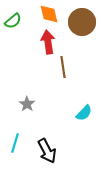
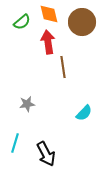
green semicircle: moved 9 px right, 1 px down
gray star: rotated 28 degrees clockwise
black arrow: moved 1 px left, 3 px down
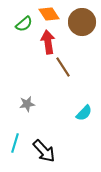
orange diamond: rotated 20 degrees counterclockwise
green semicircle: moved 2 px right, 2 px down
brown line: rotated 25 degrees counterclockwise
black arrow: moved 2 px left, 3 px up; rotated 15 degrees counterclockwise
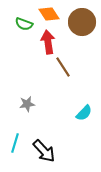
green semicircle: rotated 60 degrees clockwise
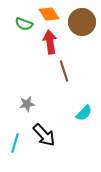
red arrow: moved 2 px right
brown line: moved 1 px right, 4 px down; rotated 15 degrees clockwise
black arrow: moved 16 px up
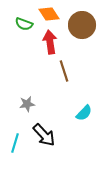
brown circle: moved 3 px down
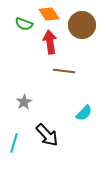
brown line: rotated 65 degrees counterclockwise
gray star: moved 3 px left, 2 px up; rotated 21 degrees counterclockwise
black arrow: moved 3 px right
cyan line: moved 1 px left
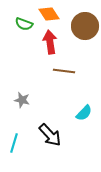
brown circle: moved 3 px right, 1 px down
gray star: moved 2 px left, 2 px up; rotated 28 degrees counterclockwise
black arrow: moved 3 px right
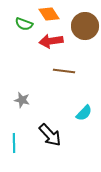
red arrow: moved 1 px right, 1 px up; rotated 90 degrees counterclockwise
cyan line: rotated 18 degrees counterclockwise
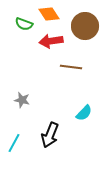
brown line: moved 7 px right, 4 px up
black arrow: rotated 65 degrees clockwise
cyan line: rotated 30 degrees clockwise
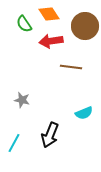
green semicircle: rotated 36 degrees clockwise
cyan semicircle: rotated 24 degrees clockwise
